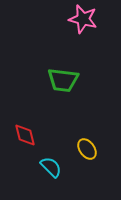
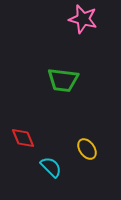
red diamond: moved 2 px left, 3 px down; rotated 10 degrees counterclockwise
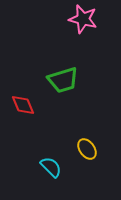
green trapezoid: rotated 24 degrees counterclockwise
red diamond: moved 33 px up
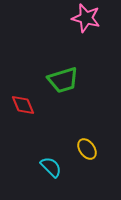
pink star: moved 3 px right, 1 px up
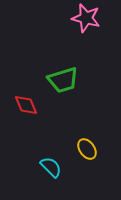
red diamond: moved 3 px right
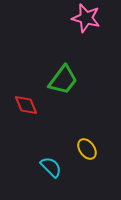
green trapezoid: rotated 36 degrees counterclockwise
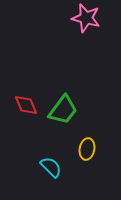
green trapezoid: moved 30 px down
yellow ellipse: rotated 45 degrees clockwise
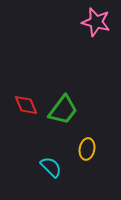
pink star: moved 10 px right, 4 px down
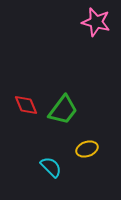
yellow ellipse: rotated 60 degrees clockwise
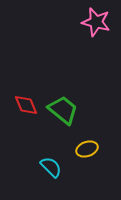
green trapezoid: rotated 88 degrees counterclockwise
